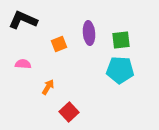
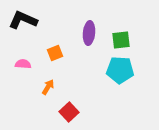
purple ellipse: rotated 10 degrees clockwise
orange square: moved 4 px left, 9 px down
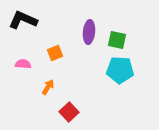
purple ellipse: moved 1 px up
green square: moved 4 px left; rotated 18 degrees clockwise
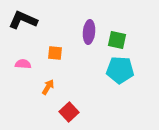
orange square: rotated 28 degrees clockwise
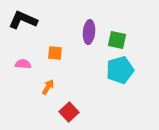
cyan pentagon: rotated 20 degrees counterclockwise
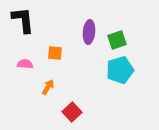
black L-shape: rotated 60 degrees clockwise
green square: rotated 30 degrees counterclockwise
pink semicircle: moved 2 px right
red square: moved 3 px right
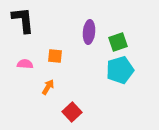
green square: moved 1 px right, 2 px down
orange square: moved 3 px down
